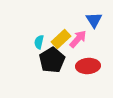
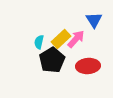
pink arrow: moved 2 px left
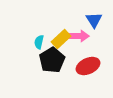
pink arrow: moved 3 px right, 3 px up; rotated 48 degrees clockwise
red ellipse: rotated 20 degrees counterclockwise
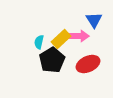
red ellipse: moved 2 px up
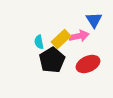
pink arrow: rotated 12 degrees counterclockwise
cyan semicircle: rotated 24 degrees counterclockwise
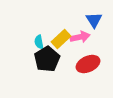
pink arrow: moved 1 px right, 1 px down
black pentagon: moved 5 px left, 1 px up
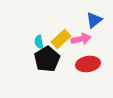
blue triangle: rotated 24 degrees clockwise
pink arrow: moved 1 px right, 2 px down
red ellipse: rotated 15 degrees clockwise
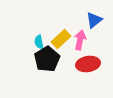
pink arrow: moved 1 px left, 1 px down; rotated 66 degrees counterclockwise
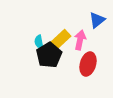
blue triangle: moved 3 px right
black pentagon: moved 2 px right, 4 px up
red ellipse: rotated 65 degrees counterclockwise
